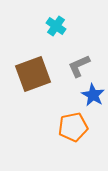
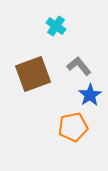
gray L-shape: rotated 75 degrees clockwise
blue star: moved 3 px left; rotated 10 degrees clockwise
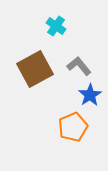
brown square: moved 2 px right, 5 px up; rotated 9 degrees counterclockwise
orange pentagon: rotated 12 degrees counterclockwise
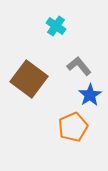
brown square: moved 6 px left, 10 px down; rotated 24 degrees counterclockwise
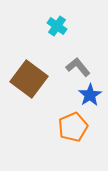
cyan cross: moved 1 px right
gray L-shape: moved 1 px left, 1 px down
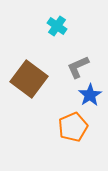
gray L-shape: rotated 75 degrees counterclockwise
